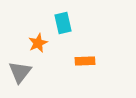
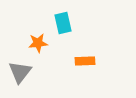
orange star: rotated 18 degrees clockwise
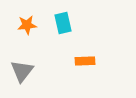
orange star: moved 11 px left, 18 px up
gray triangle: moved 2 px right, 1 px up
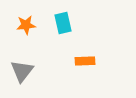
orange star: moved 1 px left
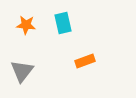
orange star: rotated 12 degrees clockwise
orange rectangle: rotated 18 degrees counterclockwise
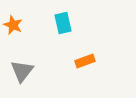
orange star: moved 13 px left; rotated 18 degrees clockwise
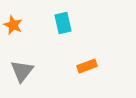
orange rectangle: moved 2 px right, 5 px down
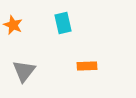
orange rectangle: rotated 18 degrees clockwise
gray triangle: moved 2 px right
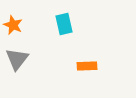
cyan rectangle: moved 1 px right, 1 px down
gray triangle: moved 7 px left, 12 px up
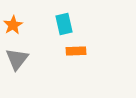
orange star: rotated 18 degrees clockwise
orange rectangle: moved 11 px left, 15 px up
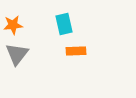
orange star: rotated 24 degrees clockwise
gray triangle: moved 5 px up
